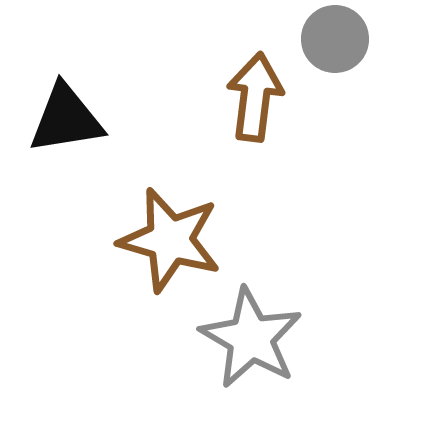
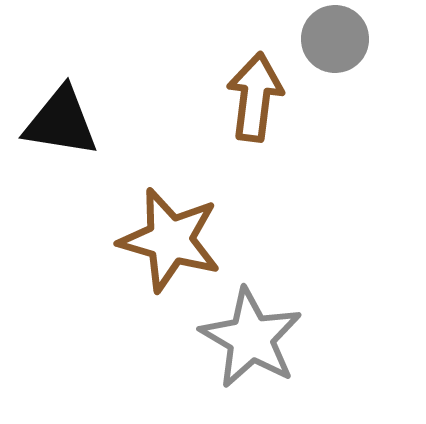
black triangle: moved 5 px left, 3 px down; rotated 18 degrees clockwise
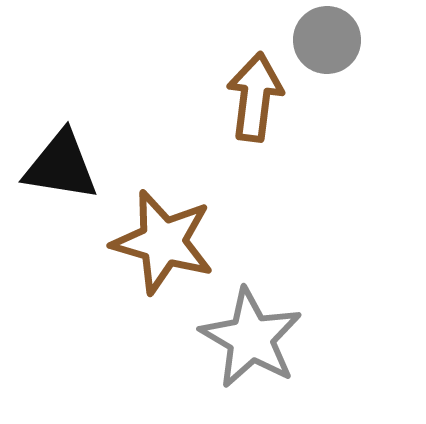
gray circle: moved 8 px left, 1 px down
black triangle: moved 44 px down
brown star: moved 7 px left, 2 px down
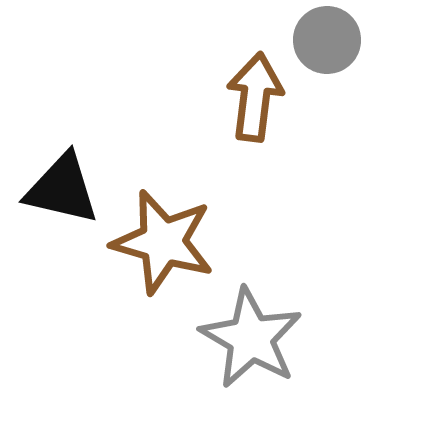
black triangle: moved 1 px right, 23 px down; rotated 4 degrees clockwise
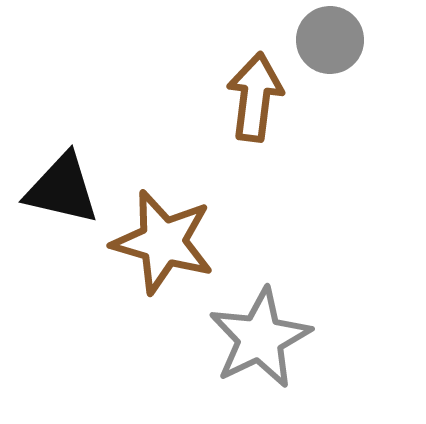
gray circle: moved 3 px right
gray star: moved 9 px right; rotated 16 degrees clockwise
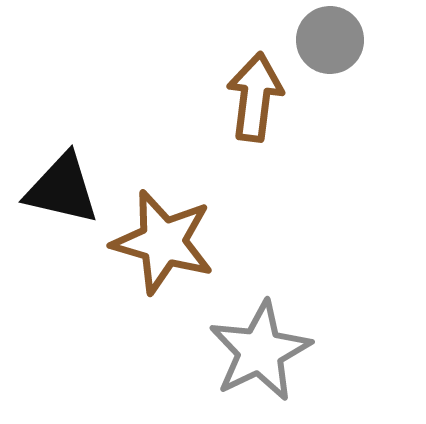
gray star: moved 13 px down
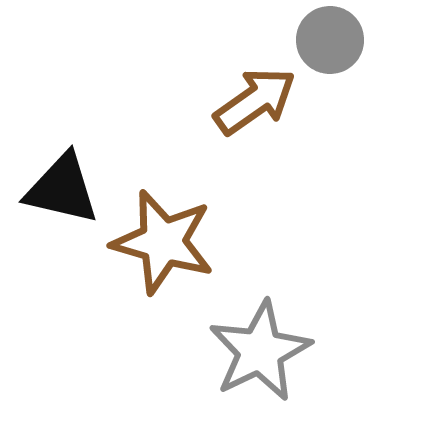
brown arrow: moved 4 px down; rotated 48 degrees clockwise
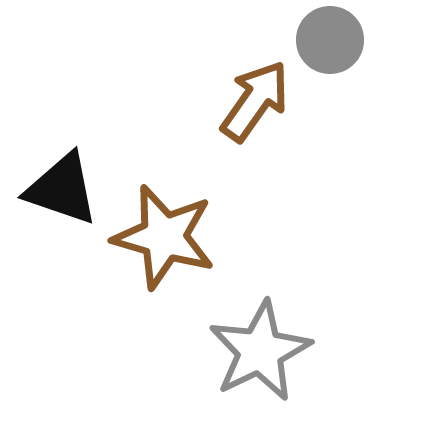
brown arrow: rotated 20 degrees counterclockwise
black triangle: rotated 6 degrees clockwise
brown star: moved 1 px right, 5 px up
